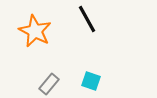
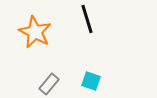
black line: rotated 12 degrees clockwise
orange star: moved 1 px down
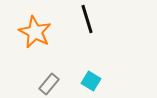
cyan square: rotated 12 degrees clockwise
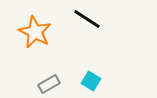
black line: rotated 40 degrees counterclockwise
gray rectangle: rotated 20 degrees clockwise
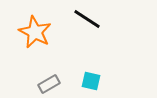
cyan square: rotated 18 degrees counterclockwise
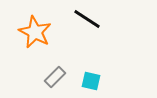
gray rectangle: moved 6 px right, 7 px up; rotated 15 degrees counterclockwise
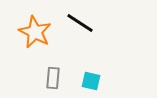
black line: moved 7 px left, 4 px down
gray rectangle: moved 2 px left, 1 px down; rotated 40 degrees counterclockwise
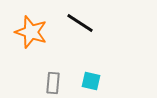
orange star: moved 4 px left; rotated 8 degrees counterclockwise
gray rectangle: moved 5 px down
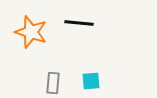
black line: moved 1 px left; rotated 28 degrees counterclockwise
cyan square: rotated 18 degrees counterclockwise
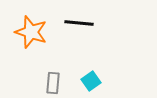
cyan square: rotated 30 degrees counterclockwise
